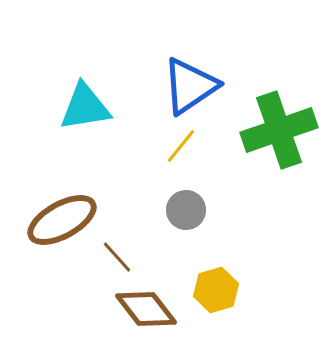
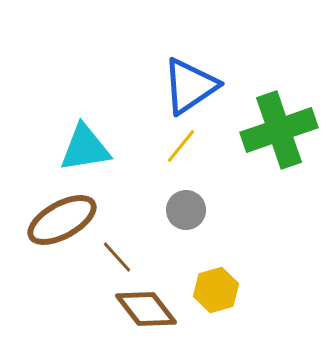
cyan triangle: moved 41 px down
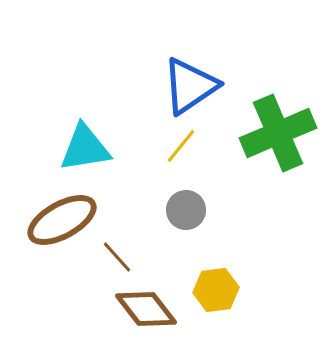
green cross: moved 1 px left, 3 px down; rotated 4 degrees counterclockwise
yellow hexagon: rotated 9 degrees clockwise
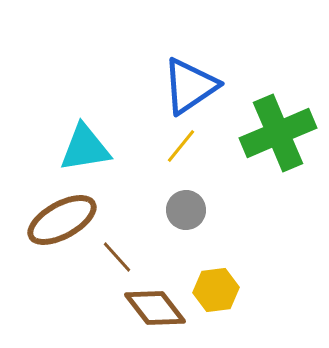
brown diamond: moved 9 px right, 1 px up
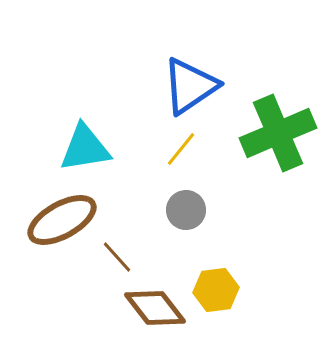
yellow line: moved 3 px down
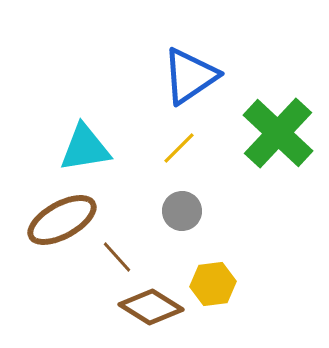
blue triangle: moved 10 px up
green cross: rotated 24 degrees counterclockwise
yellow line: moved 2 px left, 1 px up; rotated 6 degrees clockwise
gray circle: moved 4 px left, 1 px down
yellow hexagon: moved 3 px left, 6 px up
brown diamond: moved 4 px left, 1 px up; rotated 20 degrees counterclockwise
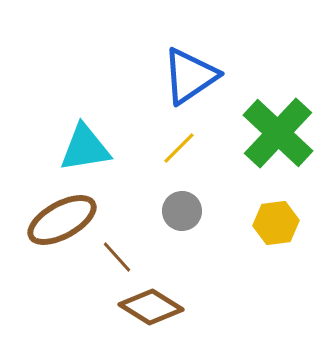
yellow hexagon: moved 63 px right, 61 px up
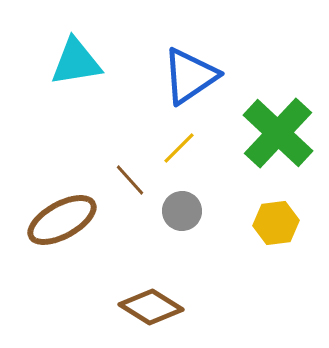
cyan triangle: moved 9 px left, 86 px up
brown line: moved 13 px right, 77 px up
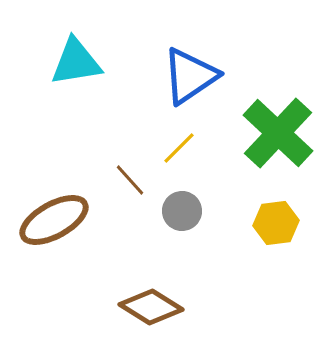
brown ellipse: moved 8 px left
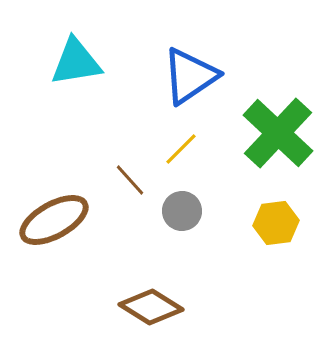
yellow line: moved 2 px right, 1 px down
